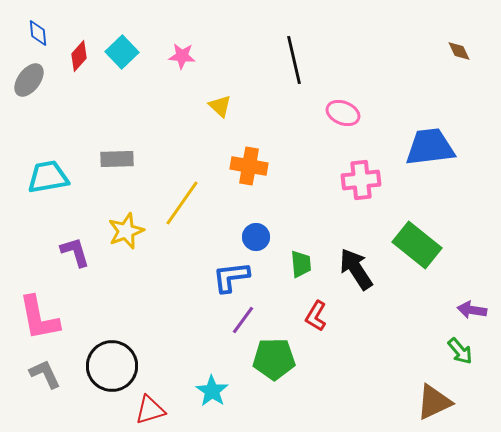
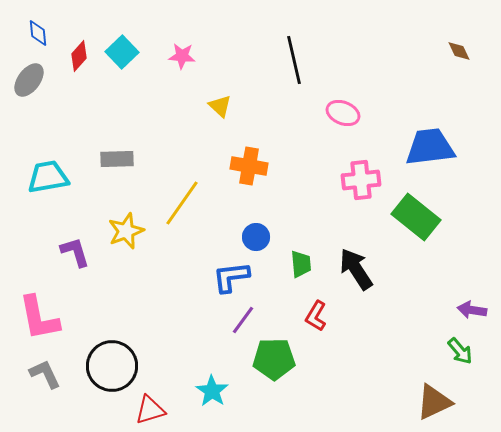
green rectangle: moved 1 px left, 28 px up
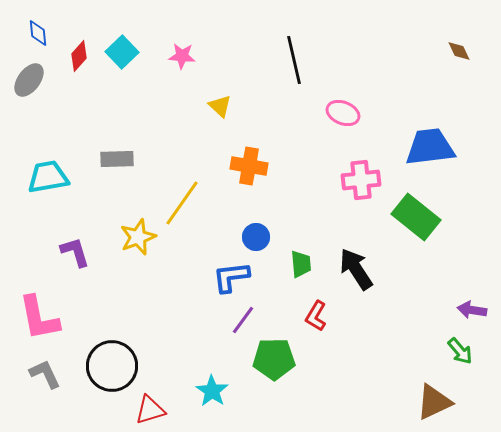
yellow star: moved 12 px right, 6 px down
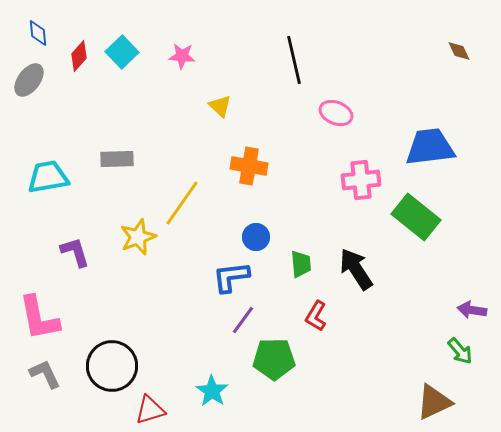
pink ellipse: moved 7 px left
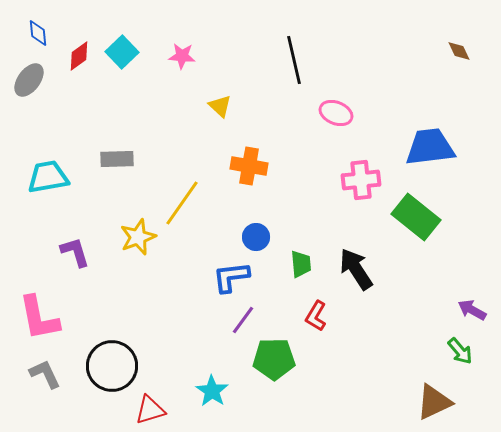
red diamond: rotated 12 degrees clockwise
purple arrow: rotated 20 degrees clockwise
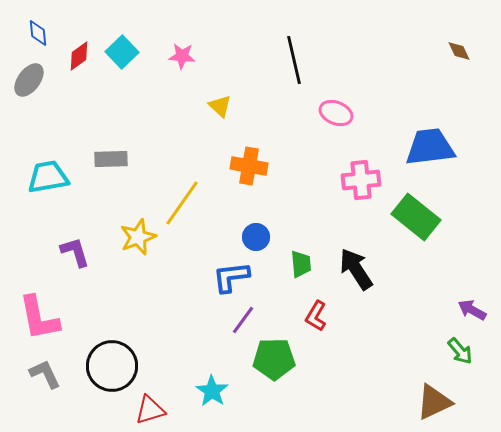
gray rectangle: moved 6 px left
